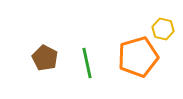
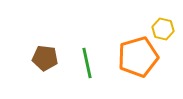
brown pentagon: rotated 20 degrees counterclockwise
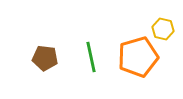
green line: moved 4 px right, 6 px up
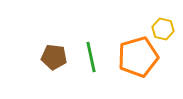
brown pentagon: moved 9 px right, 1 px up
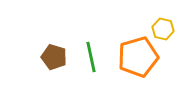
brown pentagon: rotated 10 degrees clockwise
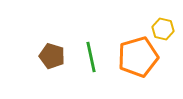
brown pentagon: moved 2 px left, 1 px up
